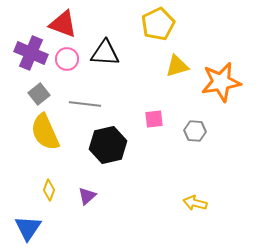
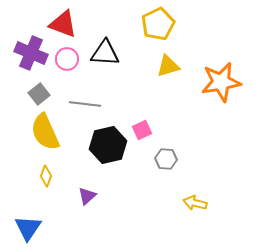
yellow triangle: moved 9 px left
pink square: moved 12 px left, 11 px down; rotated 18 degrees counterclockwise
gray hexagon: moved 29 px left, 28 px down
yellow diamond: moved 3 px left, 14 px up
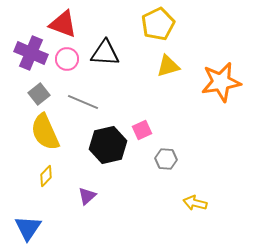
gray line: moved 2 px left, 2 px up; rotated 16 degrees clockwise
yellow diamond: rotated 25 degrees clockwise
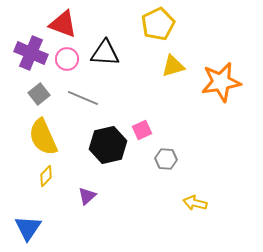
yellow triangle: moved 5 px right
gray line: moved 4 px up
yellow semicircle: moved 2 px left, 5 px down
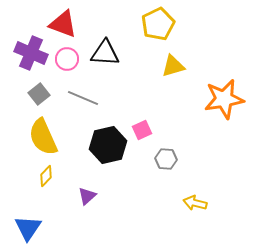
orange star: moved 3 px right, 17 px down
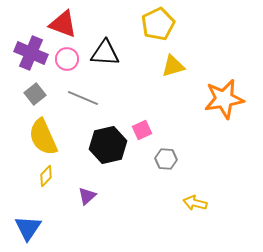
gray square: moved 4 px left
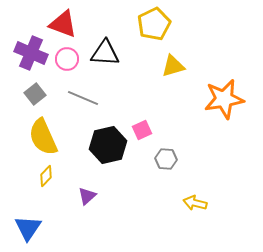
yellow pentagon: moved 4 px left
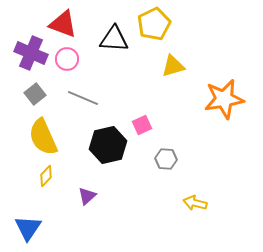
black triangle: moved 9 px right, 14 px up
pink square: moved 5 px up
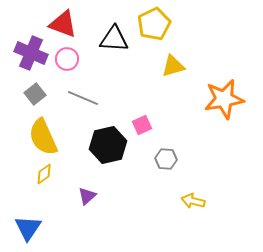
yellow diamond: moved 2 px left, 2 px up; rotated 10 degrees clockwise
yellow arrow: moved 2 px left, 2 px up
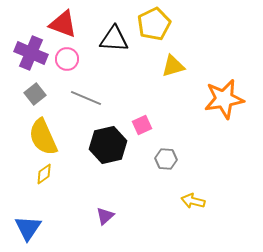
gray line: moved 3 px right
purple triangle: moved 18 px right, 20 px down
